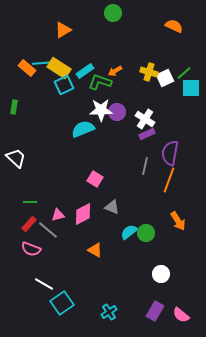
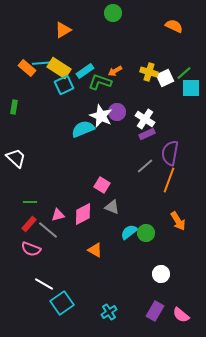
white star at (101, 110): moved 6 px down; rotated 25 degrees clockwise
gray line at (145, 166): rotated 36 degrees clockwise
pink square at (95, 179): moved 7 px right, 6 px down
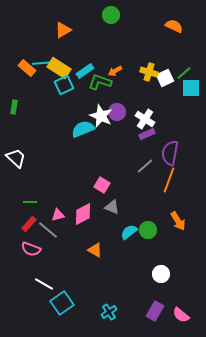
green circle at (113, 13): moved 2 px left, 2 px down
green circle at (146, 233): moved 2 px right, 3 px up
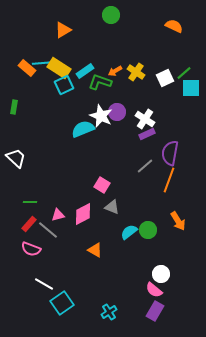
yellow cross at (149, 72): moved 13 px left; rotated 18 degrees clockwise
pink semicircle at (181, 315): moved 27 px left, 25 px up
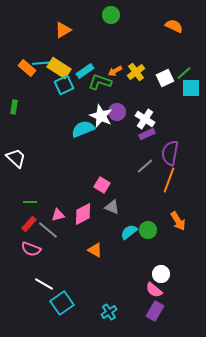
yellow cross at (136, 72): rotated 18 degrees clockwise
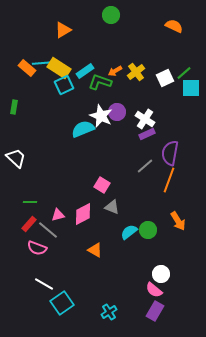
pink semicircle at (31, 249): moved 6 px right, 1 px up
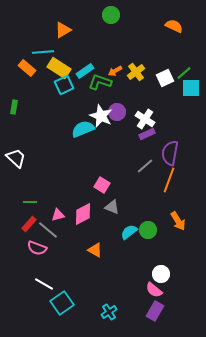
cyan line at (43, 63): moved 11 px up
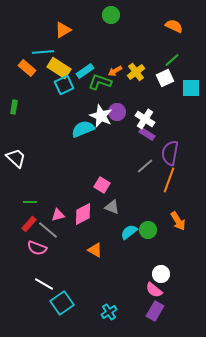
green line at (184, 73): moved 12 px left, 13 px up
purple rectangle at (147, 134): rotated 56 degrees clockwise
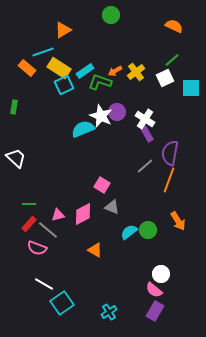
cyan line at (43, 52): rotated 15 degrees counterclockwise
purple rectangle at (147, 134): rotated 28 degrees clockwise
green line at (30, 202): moved 1 px left, 2 px down
